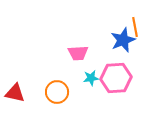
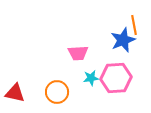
orange line: moved 1 px left, 2 px up
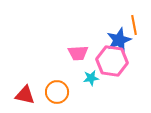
blue star: moved 4 px left
pink hexagon: moved 4 px left, 17 px up; rotated 12 degrees clockwise
red triangle: moved 10 px right, 2 px down
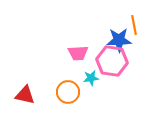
blue star: rotated 20 degrees clockwise
orange circle: moved 11 px right
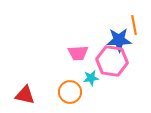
orange circle: moved 2 px right
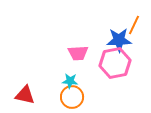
orange line: rotated 36 degrees clockwise
pink hexagon: moved 3 px right, 2 px down; rotated 20 degrees counterclockwise
cyan star: moved 21 px left, 3 px down; rotated 14 degrees clockwise
orange circle: moved 2 px right, 5 px down
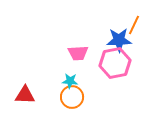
red triangle: rotated 10 degrees counterclockwise
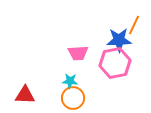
orange circle: moved 1 px right, 1 px down
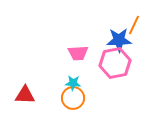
cyan star: moved 3 px right, 2 px down
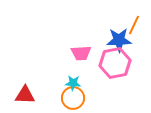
pink trapezoid: moved 3 px right
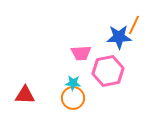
blue star: moved 3 px up
pink hexagon: moved 7 px left, 8 px down
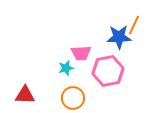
cyan star: moved 7 px left, 15 px up; rotated 21 degrees counterclockwise
